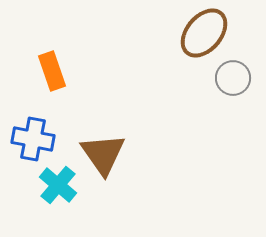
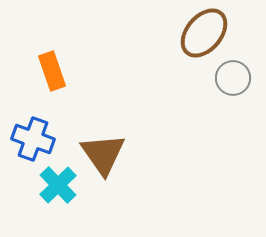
blue cross: rotated 9 degrees clockwise
cyan cross: rotated 6 degrees clockwise
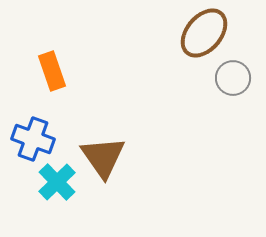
brown triangle: moved 3 px down
cyan cross: moved 1 px left, 3 px up
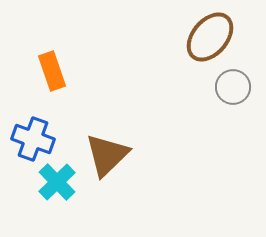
brown ellipse: moved 6 px right, 4 px down
gray circle: moved 9 px down
brown triangle: moved 4 px right, 2 px up; rotated 21 degrees clockwise
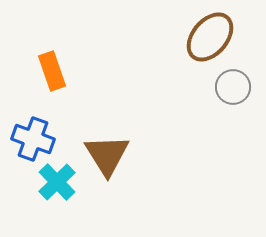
brown triangle: rotated 18 degrees counterclockwise
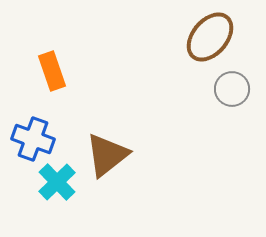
gray circle: moved 1 px left, 2 px down
brown triangle: rotated 24 degrees clockwise
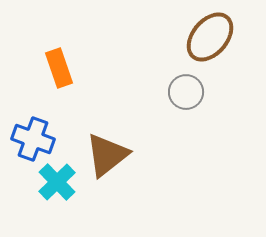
orange rectangle: moved 7 px right, 3 px up
gray circle: moved 46 px left, 3 px down
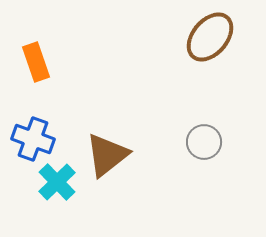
orange rectangle: moved 23 px left, 6 px up
gray circle: moved 18 px right, 50 px down
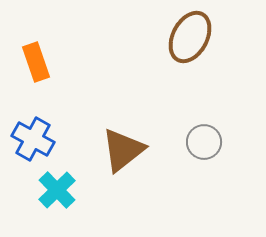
brown ellipse: moved 20 px left; rotated 12 degrees counterclockwise
blue cross: rotated 9 degrees clockwise
brown triangle: moved 16 px right, 5 px up
cyan cross: moved 8 px down
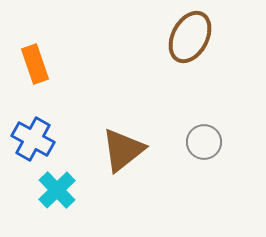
orange rectangle: moved 1 px left, 2 px down
